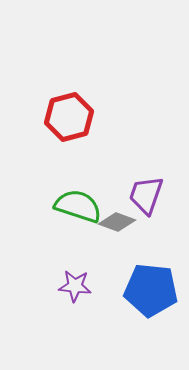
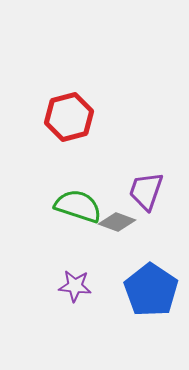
purple trapezoid: moved 4 px up
blue pentagon: rotated 28 degrees clockwise
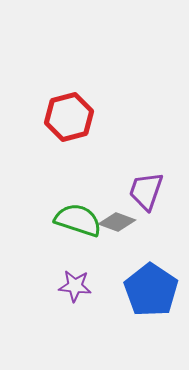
green semicircle: moved 14 px down
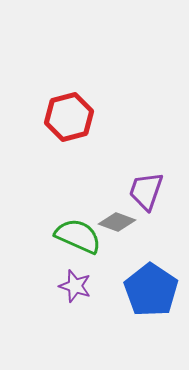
green semicircle: moved 16 px down; rotated 6 degrees clockwise
purple star: rotated 12 degrees clockwise
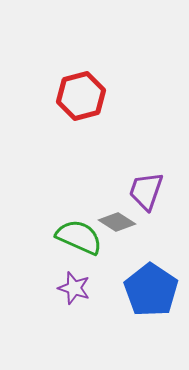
red hexagon: moved 12 px right, 21 px up
gray diamond: rotated 12 degrees clockwise
green semicircle: moved 1 px right, 1 px down
purple star: moved 1 px left, 2 px down
